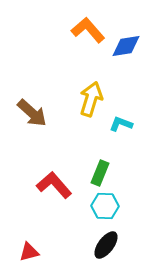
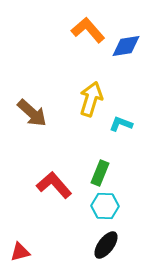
red triangle: moved 9 px left
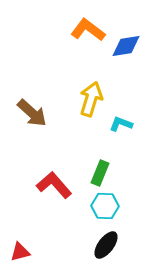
orange L-shape: rotated 12 degrees counterclockwise
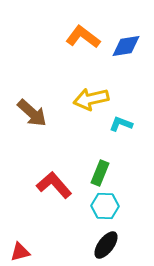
orange L-shape: moved 5 px left, 7 px down
yellow arrow: rotated 120 degrees counterclockwise
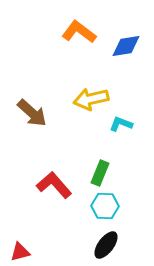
orange L-shape: moved 4 px left, 5 px up
